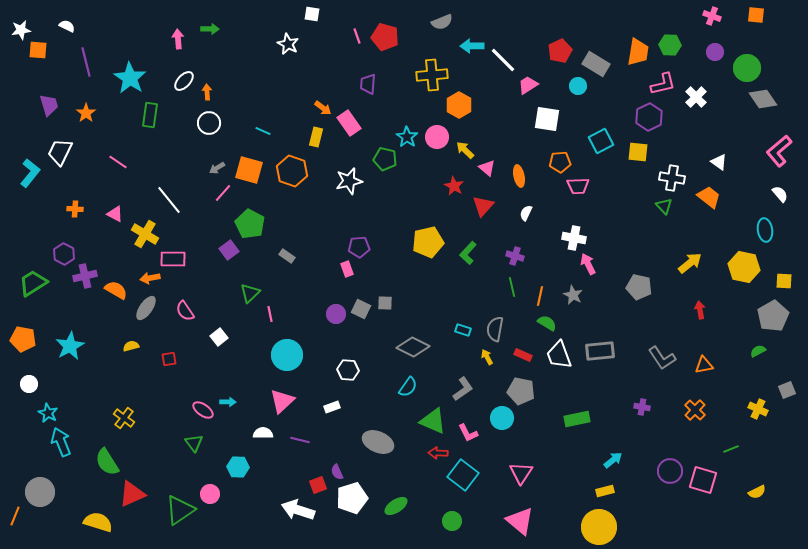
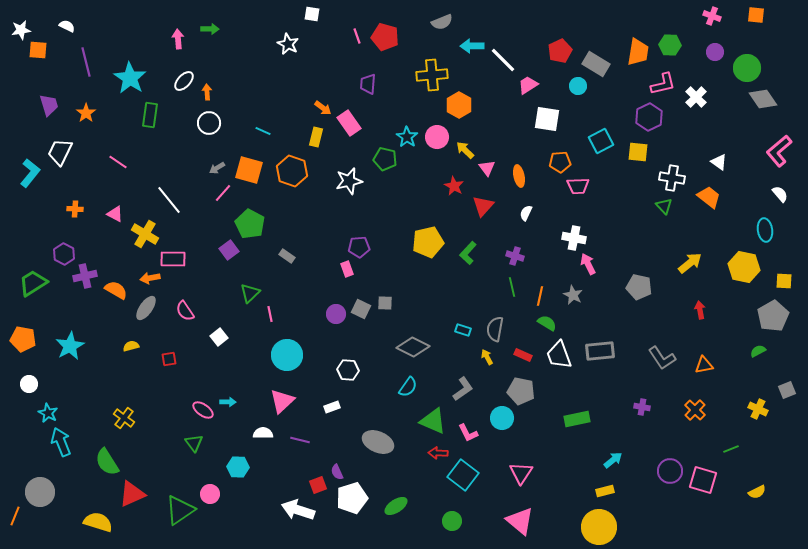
pink triangle at (487, 168): rotated 12 degrees clockwise
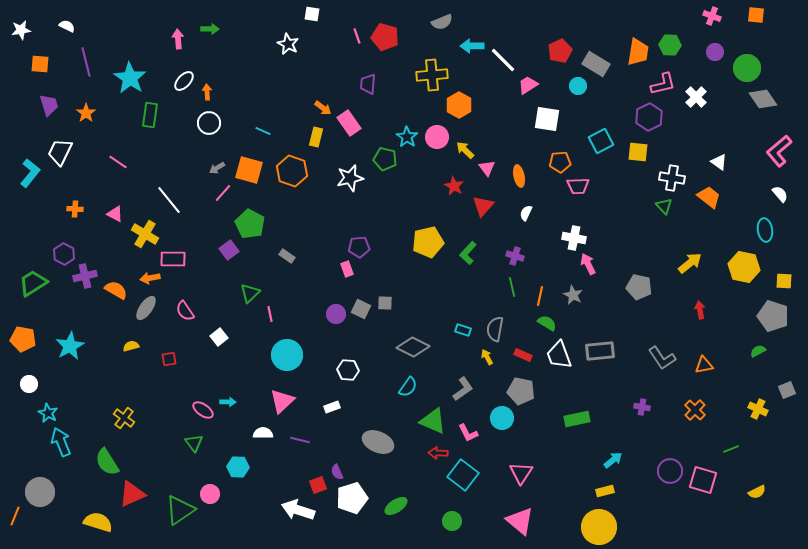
orange square at (38, 50): moved 2 px right, 14 px down
white star at (349, 181): moved 1 px right, 3 px up
gray pentagon at (773, 316): rotated 24 degrees counterclockwise
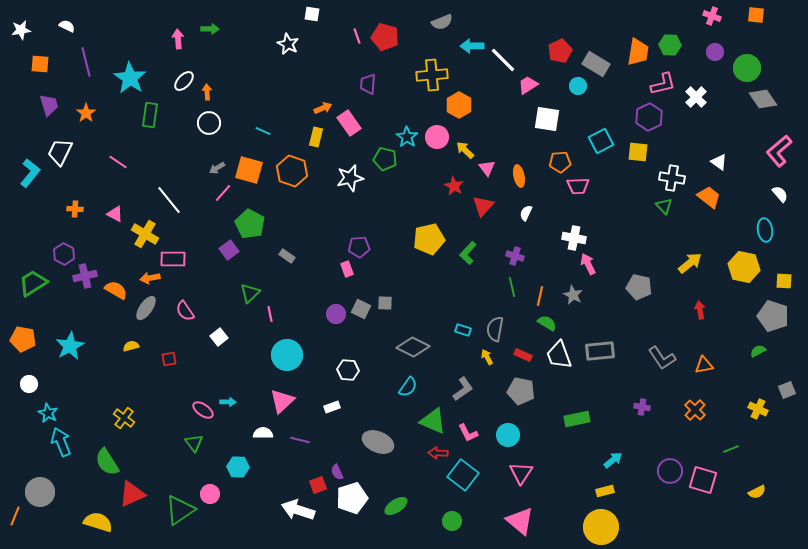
orange arrow at (323, 108): rotated 60 degrees counterclockwise
yellow pentagon at (428, 242): moved 1 px right, 3 px up
cyan circle at (502, 418): moved 6 px right, 17 px down
yellow circle at (599, 527): moved 2 px right
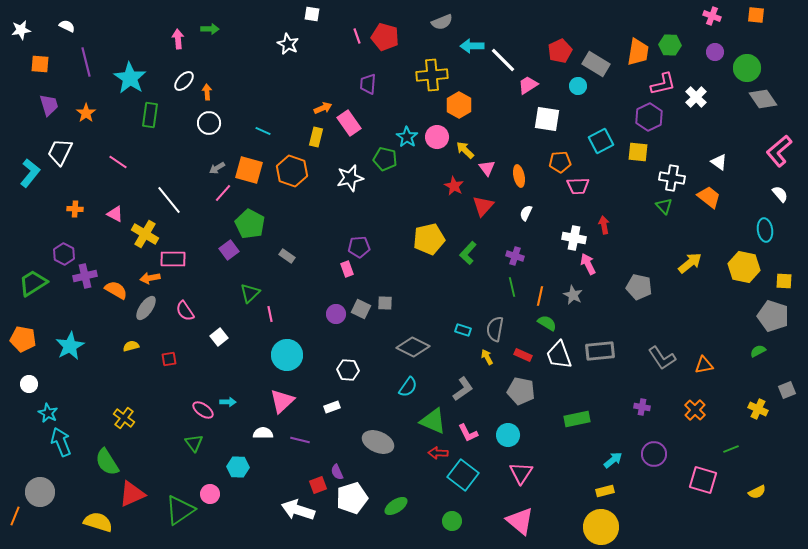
red arrow at (700, 310): moved 96 px left, 85 px up
purple circle at (670, 471): moved 16 px left, 17 px up
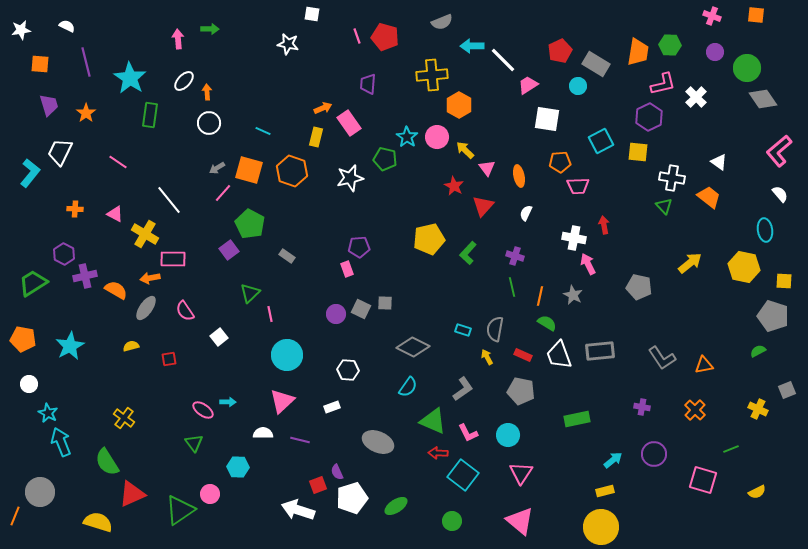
white star at (288, 44): rotated 15 degrees counterclockwise
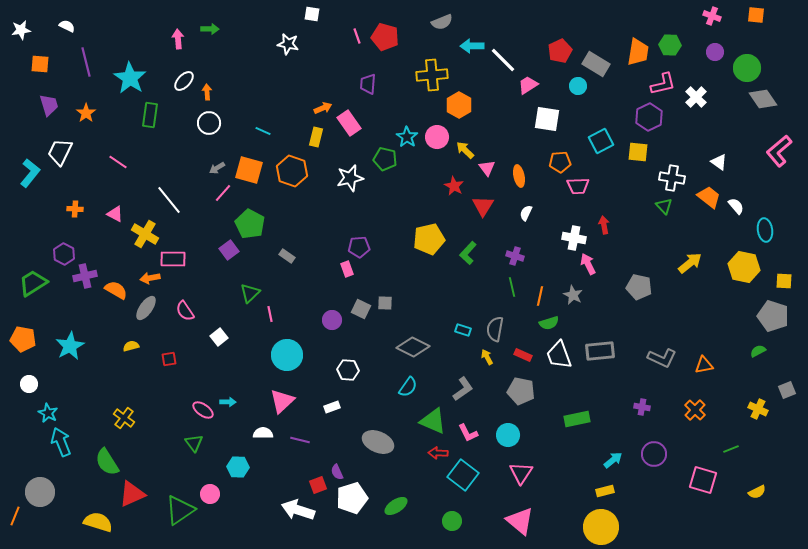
white semicircle at (780, 194): moved 44 px left, 12 px down
red triangle at (483, 206): rotated 10 degrees counterclockwise
purple circle at (336, 314): moved 4 px left, 6 px down
green semicircle at (547, 323): moved 2 px right; rotated 132 degrees clockwise
gray L-shape at (662, 358): rotated 32 degrees counterclockwise
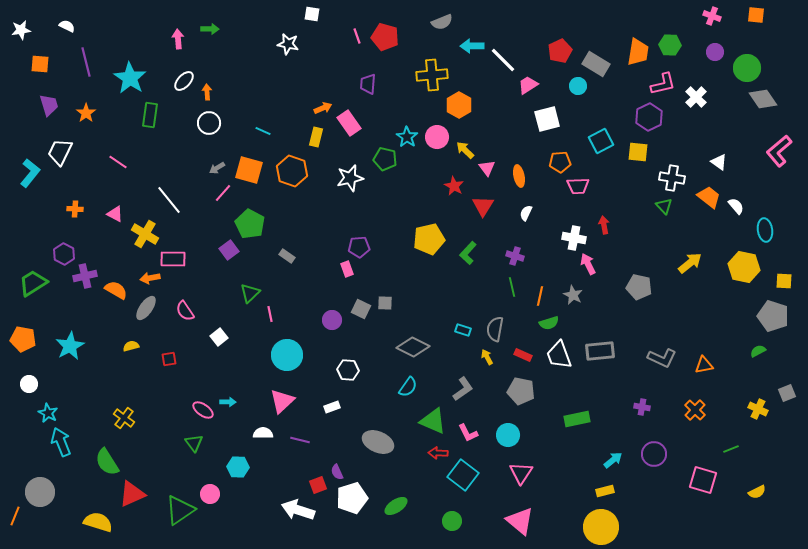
white square at (547, 119): rotated 24 degrees counterclockwise
gray square at (787, 390): moved 3 px down
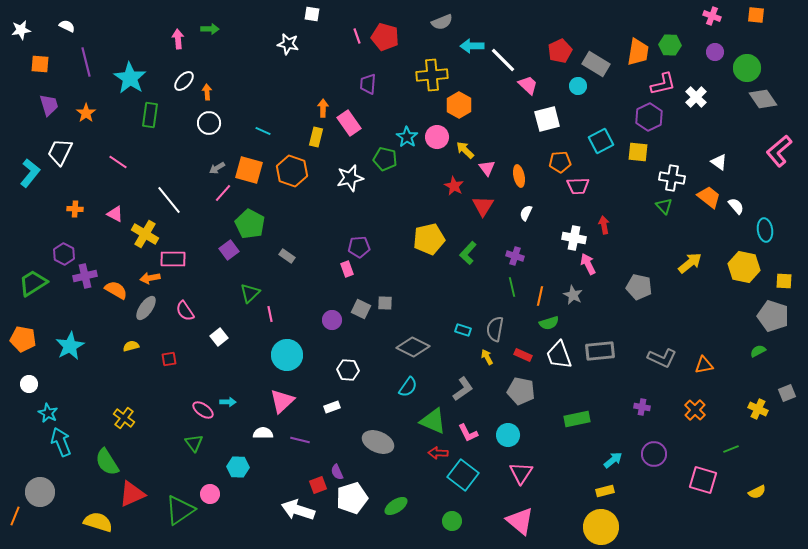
pink trapezoid at (528, 85): rotated 75 degrees clockwise
orange arrow at (323, 108): rotated 66 degrees counterclockwise
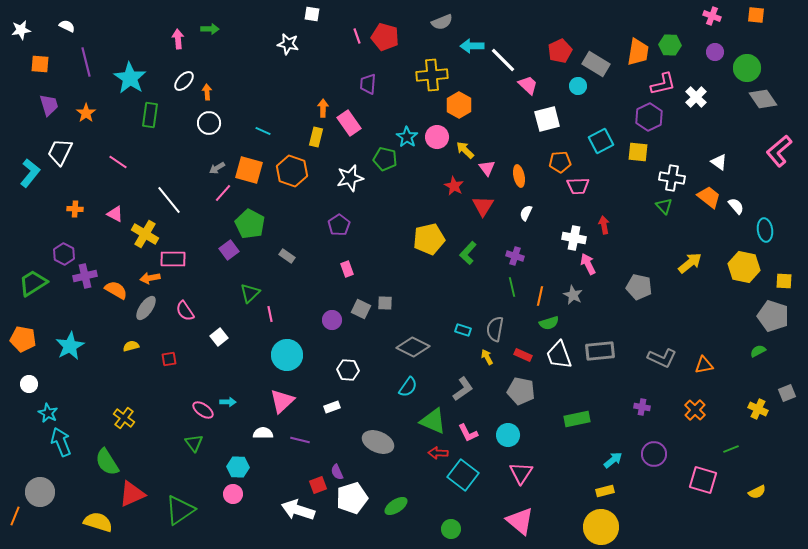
purple pentagon at (359, 247): moved 20 px left, 22 px up; rotated 30 degrees counterclockwise
pink circle at (210, 494): moved 23 px right
green circle at (452, 521): moved 1 px left, 8 px down
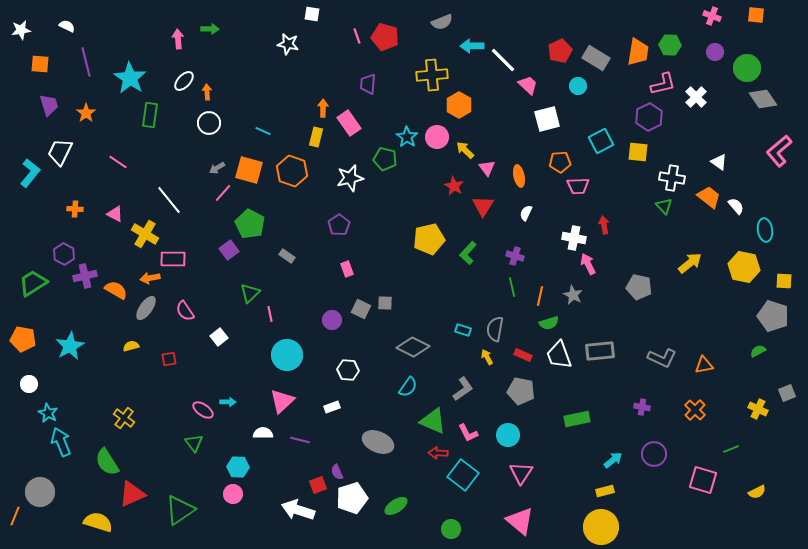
gray rectangle at (596, 64): moved 6 px up
